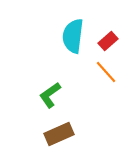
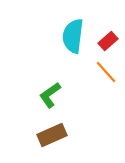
brown rectangle: moved 7 px left, 1 px down
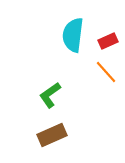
cyan semicircle: moved 1 px up
red rectangle: rotated 18 degrees clockwise
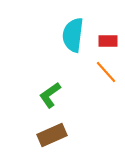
red rectangle: rotated 24 degrees clockwise
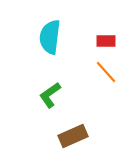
cyan semicircle: moved 23 px left, 2 px down
red rectangle: moved 2 px left
brown rectangle: moved 21 px right, 1 px down
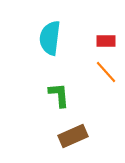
cyan semicircle: moved 1 px down
green L-shape: moved 9 px right; rotated 120 degrees clockwise
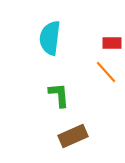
red rectangle: moved 6 px right, 2 px down
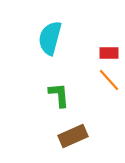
cyan semicircle: rotated 8 degrees clockwise
red rectangle: moved 3 px left, 10 px down
orange line: moved 3 px right, 8 px down
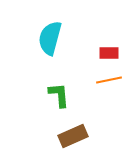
orange line: rotated 60 degrees counterclockwise
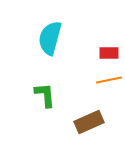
green L-shape: moved 14 px left
brown rectangle: moved 16 px right, 14 px up
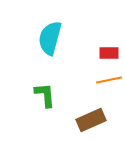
brown rectangle: moved 2 px right, 2 px up
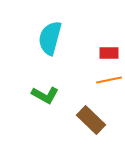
green L-shape: rotated 124 degrees clockwise
brown rectangle: rotated 68 degrees clockwise
